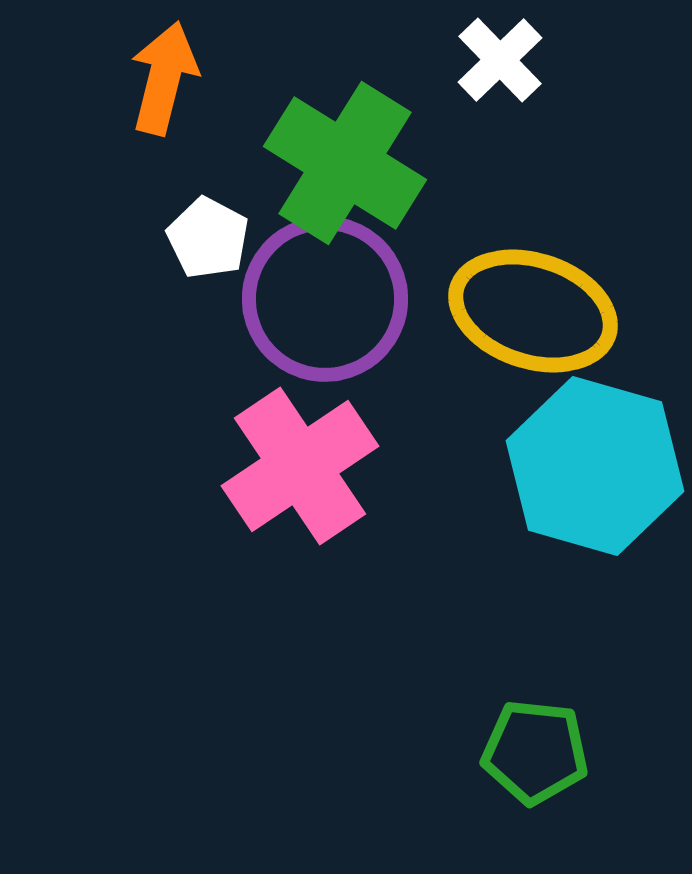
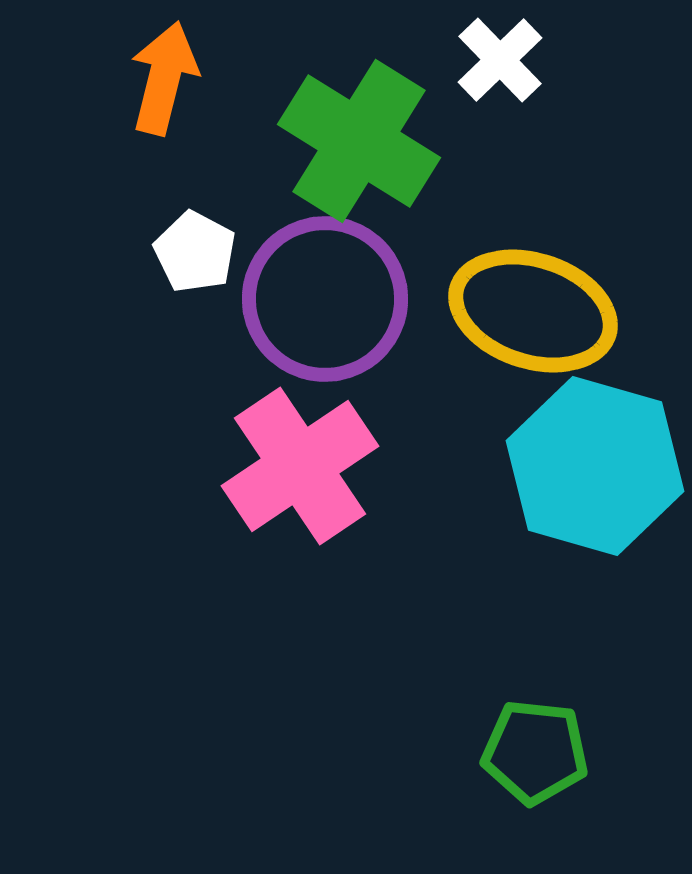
green cross: moved 14 px right, 22 px up
white pentagon: moved 13 px left, 14 px down
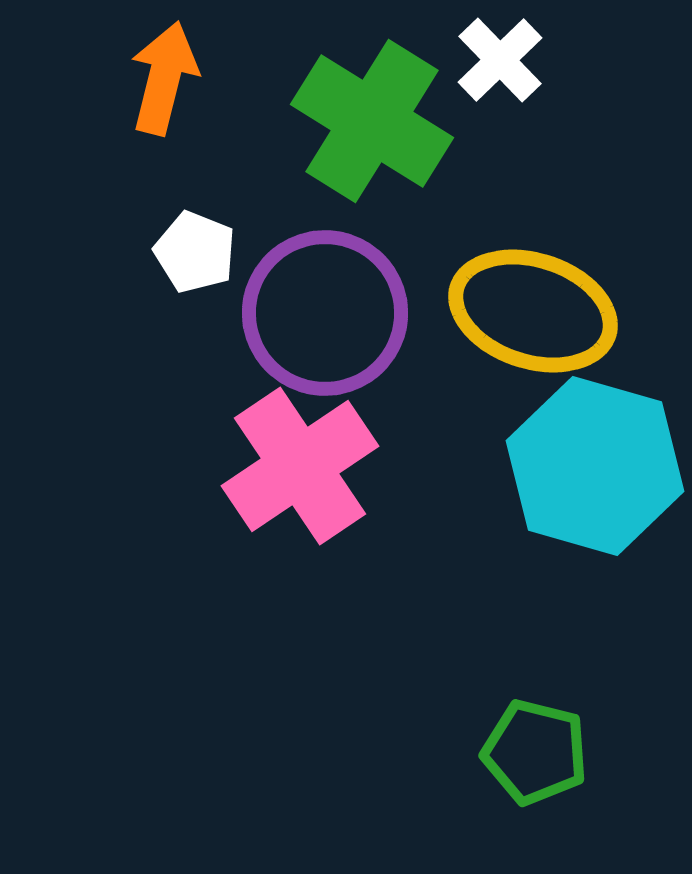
green cross: moved 13 px right, 20 px up
white pentagon: rotated 6 degrees counterclockwise
purple circle: moved 14 px down
green pentagon: rotated 8 degrees clockwise
